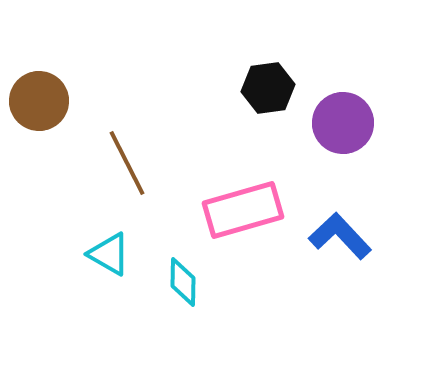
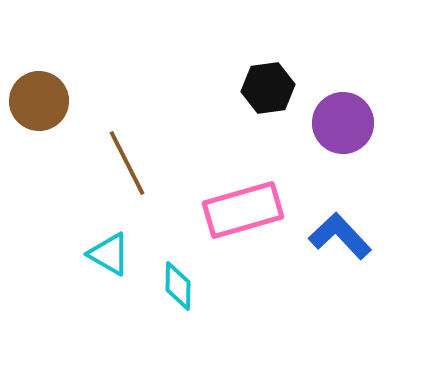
cyan diamond: moved 5 px left, 4 px down
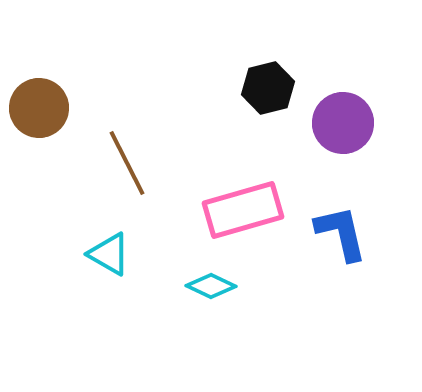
black hexagon: rotated 6 degrees counterclockwise
brown circle: moved 7 px down
blue L-shape: moved 1 px right, 3 px up; rotated 30 degrees clockwise
cyan diamond: moved 33 px right; rotated 66 degrees counterclockwise
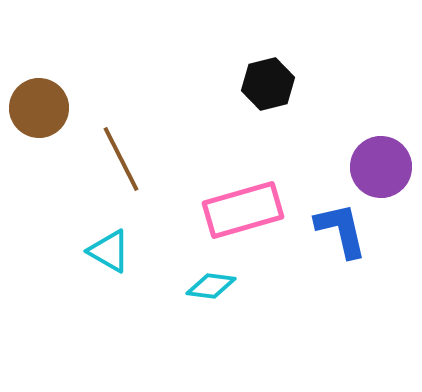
black hexagon: moved 4 px up
purple circle: moved 38 px right, 44 px down
brown line: moved 6 px left, 4 px up
blue L-shape: moved 3 px up
cyan triangle: moved 3 px up
cyan diamond: rotated 18 degrees counterclockwise
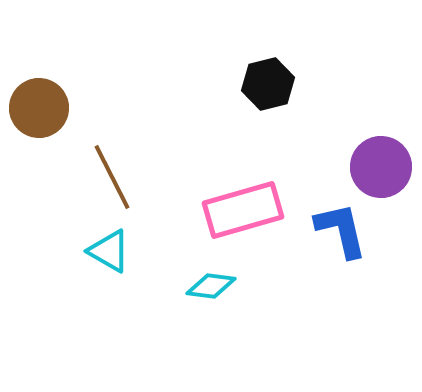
brown line: moved 9 px left, 18 px down
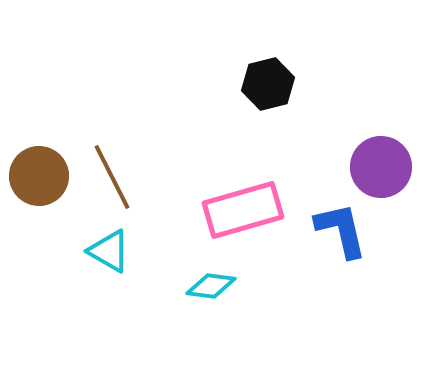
brown circle: moved 68 px down
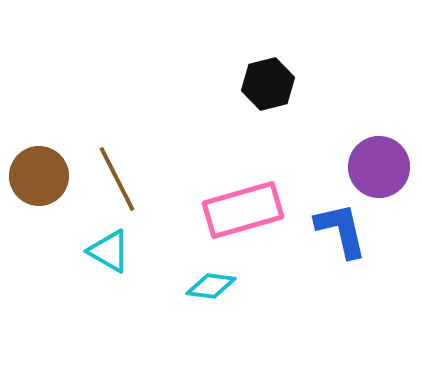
purple circle: moved 2 px left
brown line: moved 5 px right, 2 px down
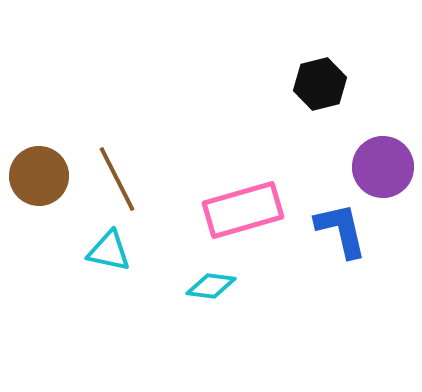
black hexagon: moved 52 px right
purple circle: moved 4 px right
cyan triangle: rotated 18 degrees counterclockwise
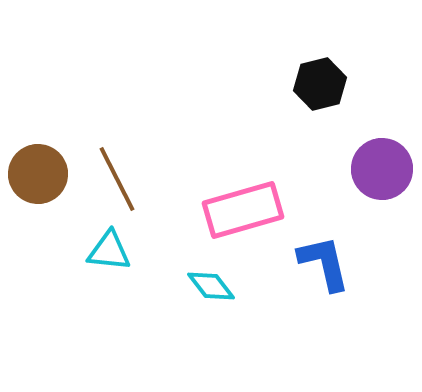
purple circle: moved 1 px left, 2 px down
brown circle: moved 1 px left, 2 px up
blue L-shape: moved 17 px left, 33 px down
cyan triangle: rotated 6 degrees counterclockwise
cyan diamond: rotated 45 degrees clockwise
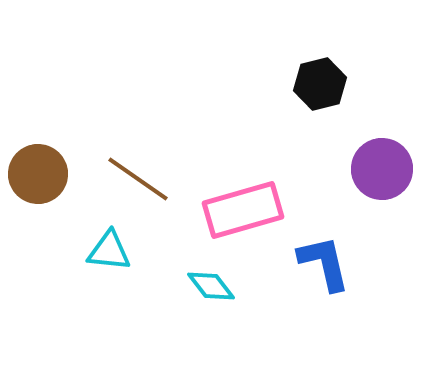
brown line: moved 21 px right; rotated 28 degrees counterclockwise
